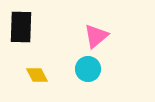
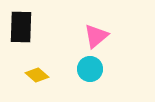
cyan circle: moved 2 px right
yellow diamond: rotated 20 degrees counterclockwise
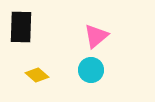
cyan circle: moved 1 px right, 1 px down
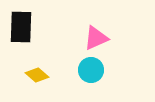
pink triangle: moved 2 px down; rotated 16 degrees clockwise
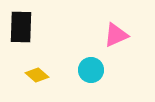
pink triangle: moved 20 px right, 3 px up
